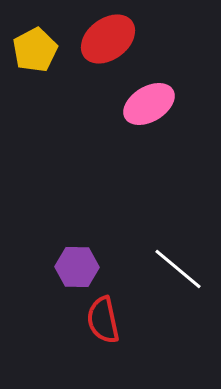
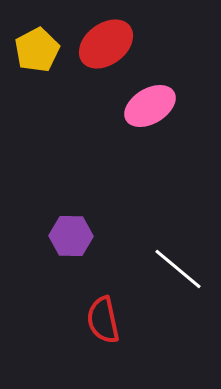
red ellipse: moved 2 px left, 5 px down
yellow pentagon: moved 2 px right
pink ellipse: moved 1 px right, 2 px down
purple hexagon: moved 6 px left, 31 px up
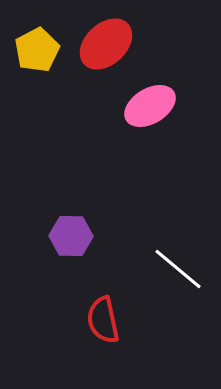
red ellipse: rotated 6 degrees counterclockwise
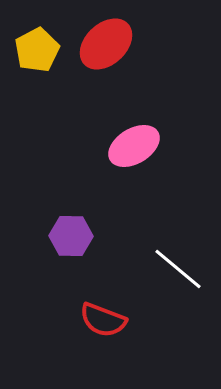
pink ellipse: moved 16 px left, 40 px down
red semicircle: rotated 57 degrees counterclockwise
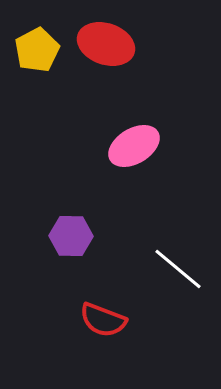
red ellipse: rotated 62 degrees clockwise
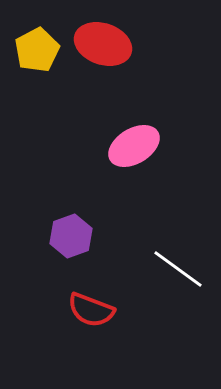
red ellipse: moved 3 px left
purple hexagon: rotated 21 degrees counterclockwise
white line: rotated 4 degrees counterclockwise
red semicircle: moved 12 px left, 10 px up
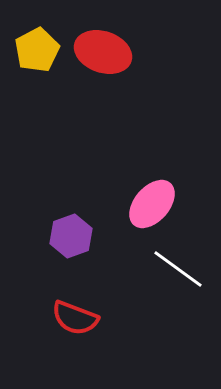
red ellipse: moved 8 px down
pink ellipse: moved 18 px right, 58 px down; rotated 18 degrees counterclockwise
red semicircle: moved 16 px left, 8 px down
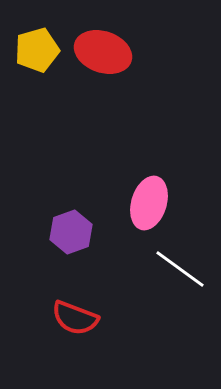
yellow pentagon: rotated 12 degrees clockwise
pink ellipse: moved 3 px left, 1 px up; rotated 24 degrees counterclockwise
purple hexagon: moved 4 px up
white line: moved 2 px right
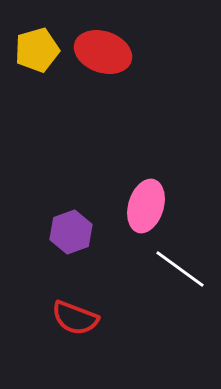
pink ellipse: moved 3 px left, 3 px down
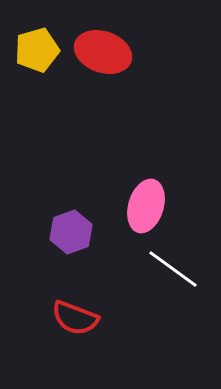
white line: moved 7 px left
